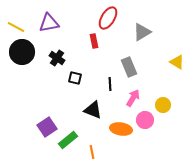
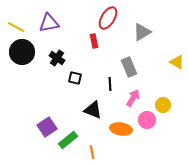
pink circle: moved 2 px right
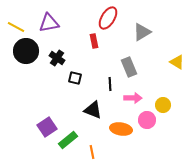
black circle: moved 4 px right, 1 px up
pink arrow: rotated 60 degrees clockwise
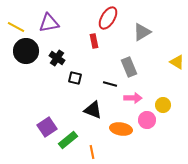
black line: rotated 72 degrees counterclockwise
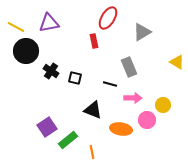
black cross: moved 6 px left, 13 px down
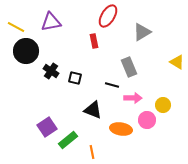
red ellipse: moved 2 px up
purple triangle: moved 2 px right, 1 px up
black line: moved 2 px right, 1 px down
